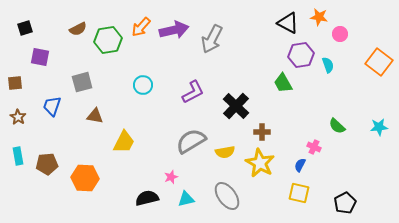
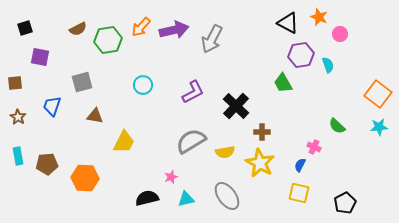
orange star: rotated 12 degrees clockwise
orange square: moved 1 px left, 32 px down
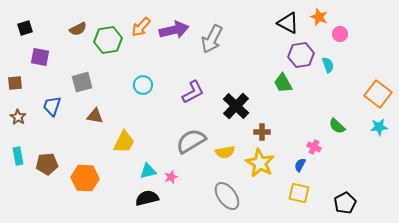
cyan triangle: moved 38 px left, 28 px up
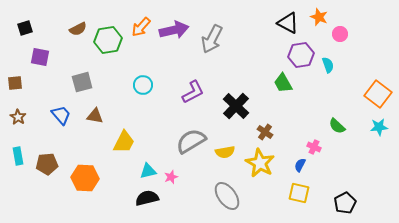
blue trapezoid: moved 9 px right, 9 px down; rotated 120 degrees clockwise
brown cross: moved 3 px right; rotated 35 degrees clockwise
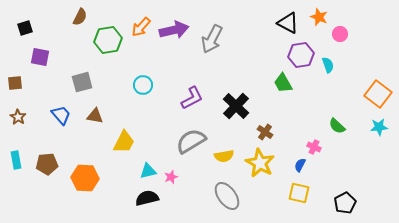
brown semicircle: moved 2 px right, 12 px up; rotated 36 degrees counterclockwise
purple L-shape: moved 1 px left, 6 px down
yellow semicircle: moved 1 px left, 4 px down
cyan rectangle: moved 2 px left, 4 px down
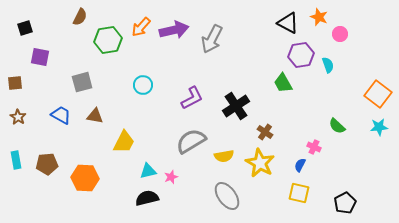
black cross: rotated 12 degrees clockwise
blue trapezoid: rotated 20 degrees counterclockwise
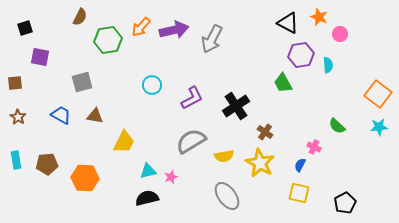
cyan semicircle: rotated 14 degrees clockwise
cyan circle: moved 9 px right
